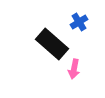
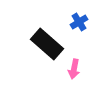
black rectangle: moved 5 px left
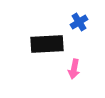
black rectangle: rotated 44 degrees counterclockwise
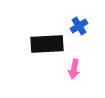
blue cross: moved 4 px down
